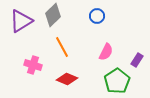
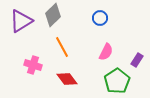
blue circle: moved 3 px right, 2 px down
red diamond: rotated 30 degrees clockwise
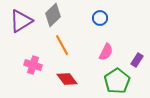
orange line: moved 2 px up
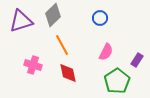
purple triangle: rotated 15 degrees clockwise
red diamond: moved 1 px right, 6 px up; rotated 25 degrees clockwise
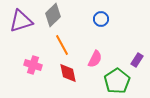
blue circle: moved 1 px right, 1 px down
pink semicircle: moved 11 px left, 7 px down
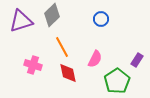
gray diamond: moved 1 px left
orange line: moved 2 px down
